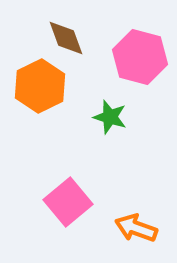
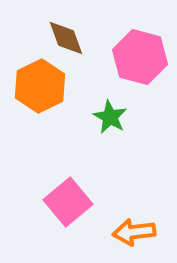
green star: rotated 12 degrees clockwise
orange arrow: moved 2 px left, 4 px down; rotated 27 degrees counterclockwise
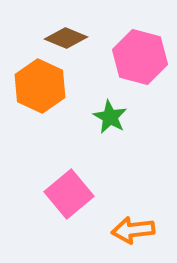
brown diamond: rotated 48 degrees counterclockwise
orange hexagon: rotated 9 degrees counterclockwise
pink square: moved 1 px right, 8 px up
orange arrow: moved 1 px left, 2 px up
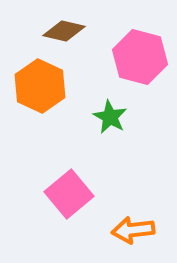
brown diamond: moved 2 px left, 7 px up; rotated 9 degrees counterclockwise
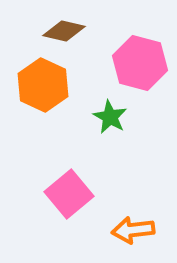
pink hexagon: moved 6 px down
orange hexagon: moved 3 px right, 1 px up
